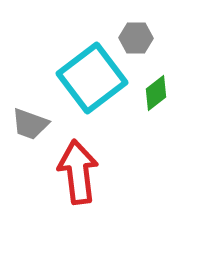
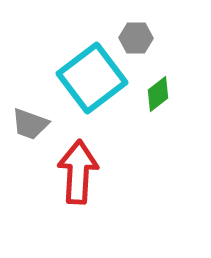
green diamond: moved 2 px right, 1 px down
red arrow: rotated 10 degrees clockwise
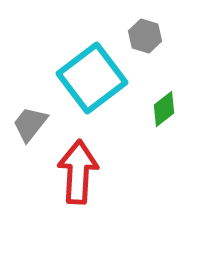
gray hexagon: moved 9 px right, 2 px up; rotated 16 degrees clockwise
green diamond: moved 6 px right, 15 px down
gray trapezoid: rotated 108 degrees clockwise
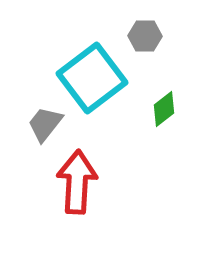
gray hexagon: rotated 16 degrees counterclockwise
gray trapezoid: moved 15 px right
red arrow: moved 1 px left, 10 px down
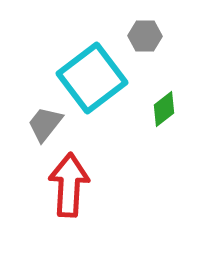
red arrow: moved 8 px left, 3 px down
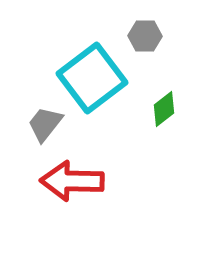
red arrow: moved 3 px right, 4 px up; rotated 92 degrees counterclockwise
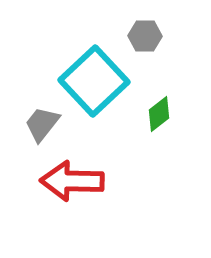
cyan square: moved 2 px right, 3 px down; rotated 6 degrees counterclockwise
green diamond: moved 5 px left, 5 px down
gray trapezoid: moved 3 px left
